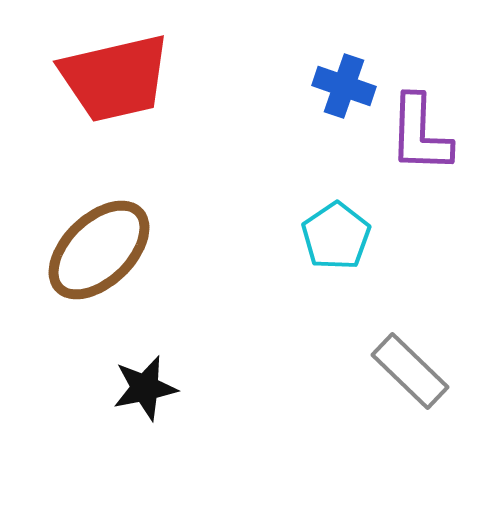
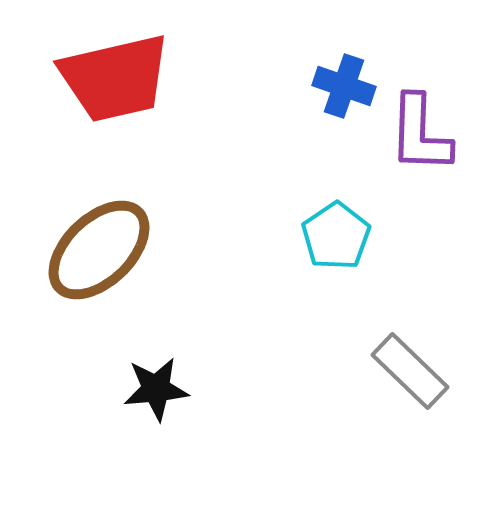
black star: moved 11 px right, 1 px down; rotated 6 degrees clockwise
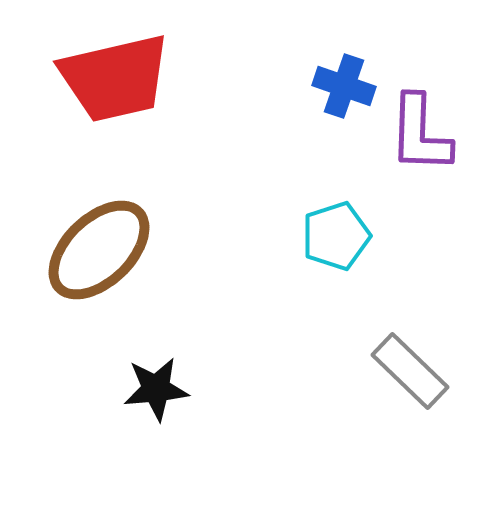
cyan pentagon: rotated 16 degrees clockwise
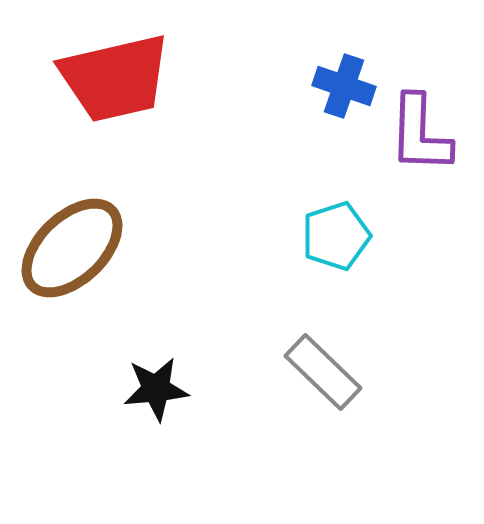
brown ellipse: moved 27 px left, 2 px up
gray rectangle: moved 87 px left, 1 px down
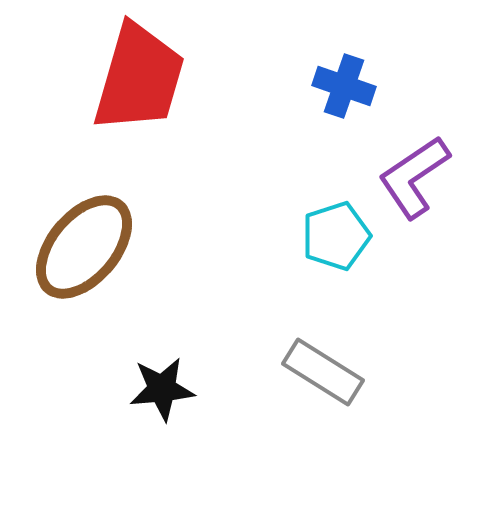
red trapezoid: moved 24 px right; rotated 61 degrees counterclockwise
purple L-shape: moved 6 px left, 43 px down; rotated 54 degrees clockwise
brown ellipse: moved 12 px right, 1 px up; rotated 6 degrees counterclockwise
gray rectangle: rotated 12 degrees counterclockwise
black star: moved 6 px right
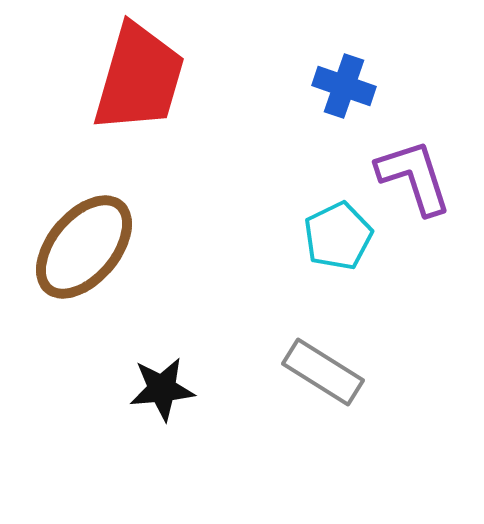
purple L-shape: rotated 106 degrees clockwise
cyan pentagon: moved 2 px right; rotated 8 degrees counterclockwise
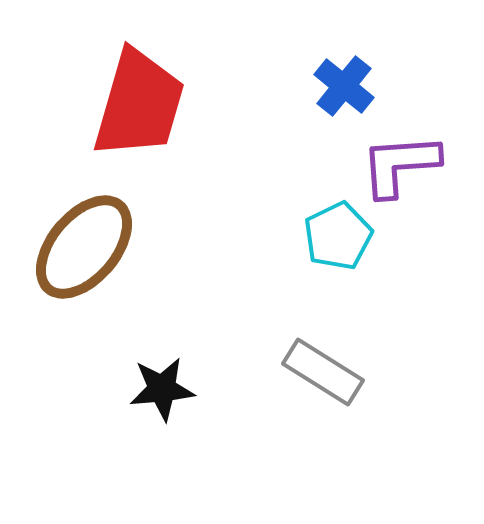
red trapezoid: moved 26 px down
blue cross: rotated 20 degrees clockwise
purple L-shape: moved 14 px left, 12 px up; rotated 76 degrees counterclockwise
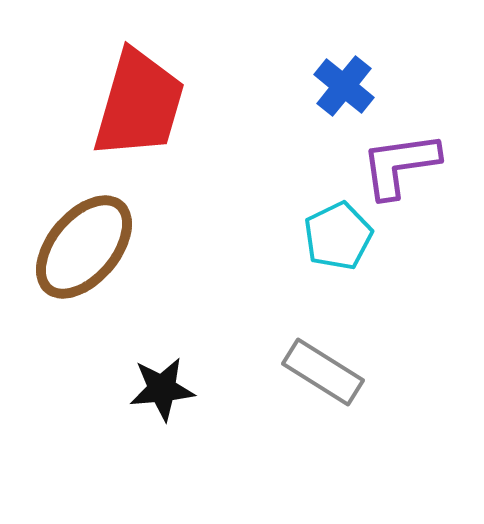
purple L-shape: rotated 4 degrees counterclockwise
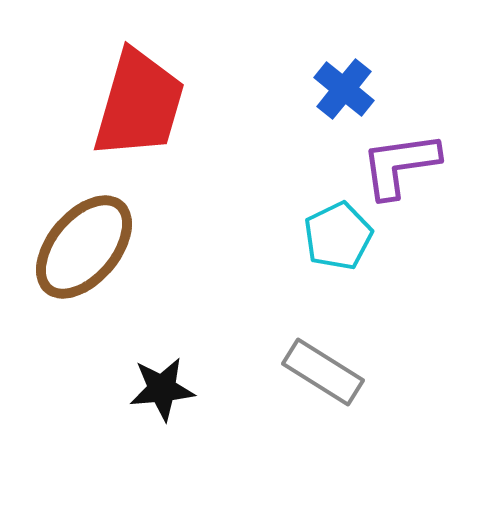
blue cross: moved 3 px down
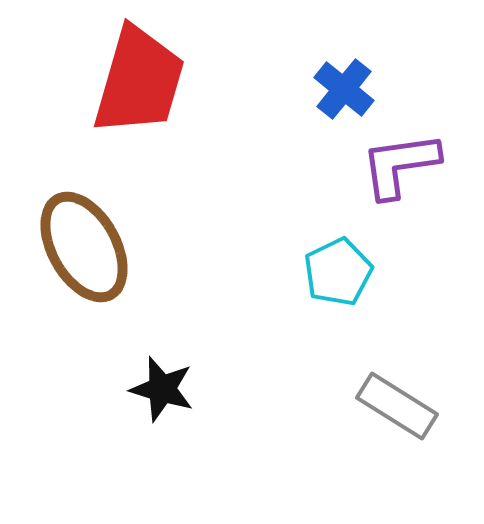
red trapezoid: moved 23 px up
cyan pentagon: moved 36 px down
brown ellipse: rotated 69 degrees counterclockwise
gray rectangle: moved 74 px right, 34 px down
black star: rotated 22 degrees clockwise
